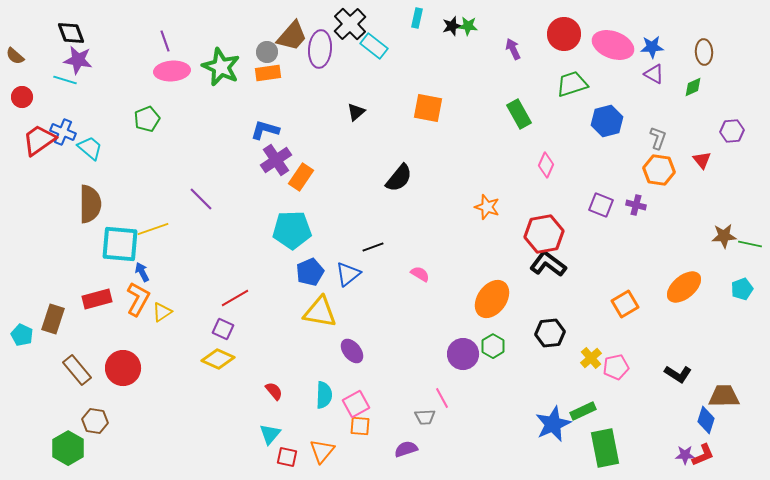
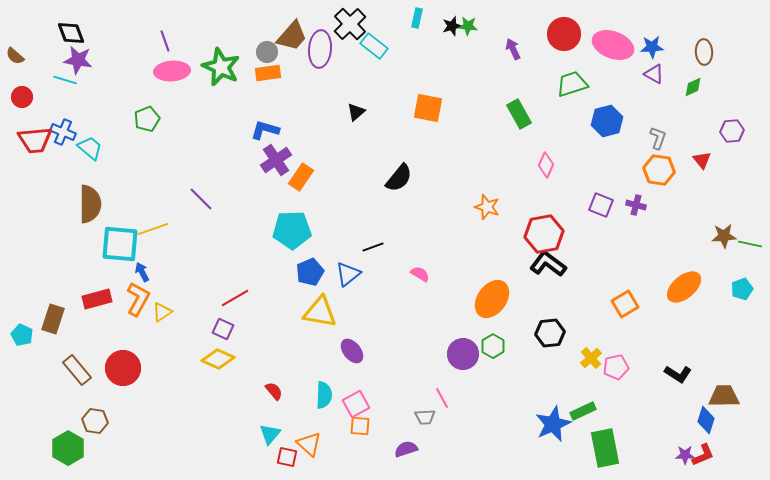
red trapezoid at (39, 140): moved 4 px left; rotated 150 degrees counterclockwise
orange triangle at (322, 451): moved 13 px left, 7 px up; rotated 28 degrees counterclockwise
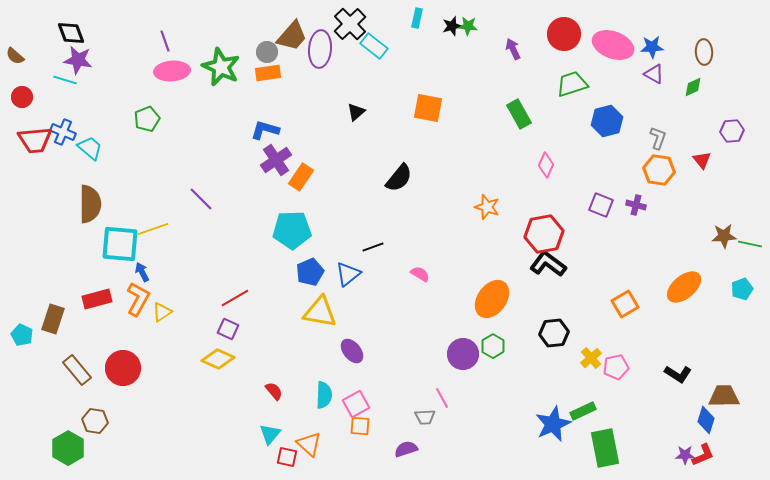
purple square at (223, 329): moved 5 px right
black hexagon at (550, 333): moved 4 px right
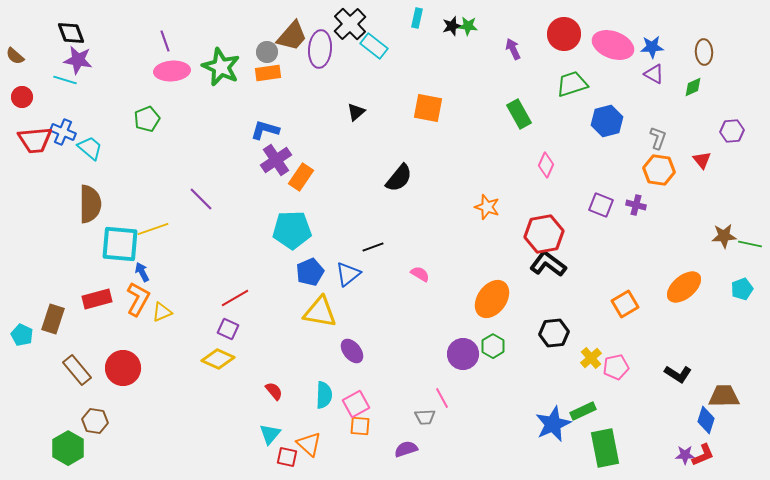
yellow triangle at (162, 312): rotated 10 degrees clockwise
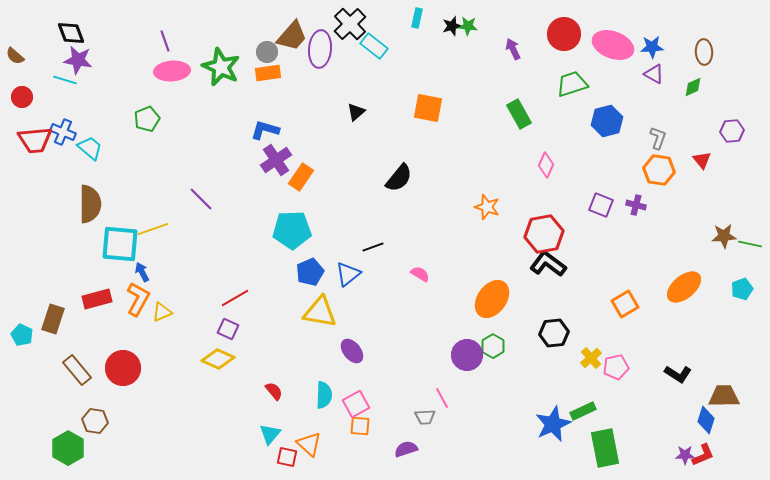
purple circle at (463, 354): moved 4 px right, 1 px down
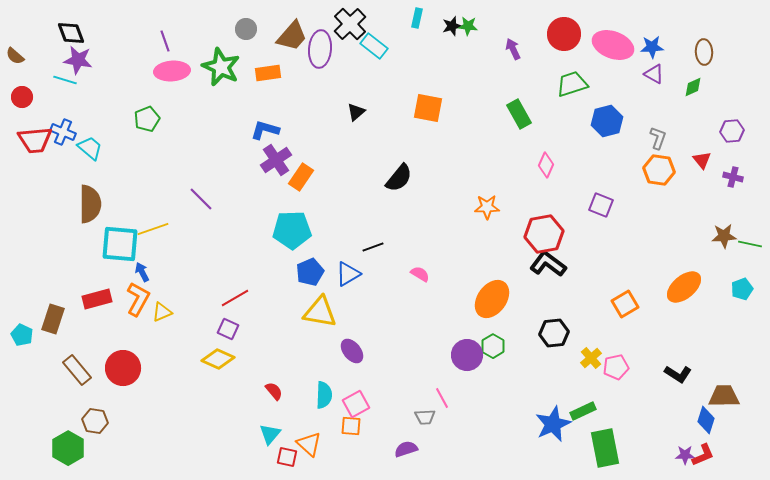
gray circle at (267, 52): moved 21 px left, 23 px up
purple cross at (636, 205): moved 97 px right, 28 px up
orange star at (487, 207): rotated 20 degrees counterclockwise
blue triangle at (348, 274): rotated 8 degrees clockwise
orange square at (360, 426): moved 9 px left
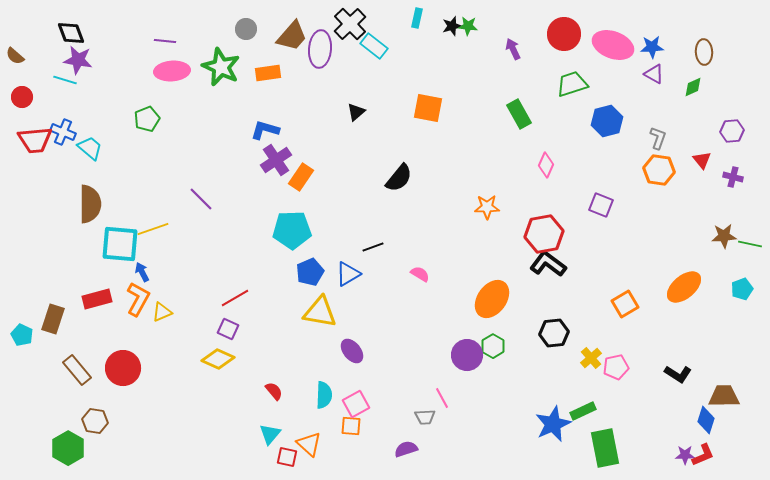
purple line at (165, 41): rotated 65 degrees counterclockwise
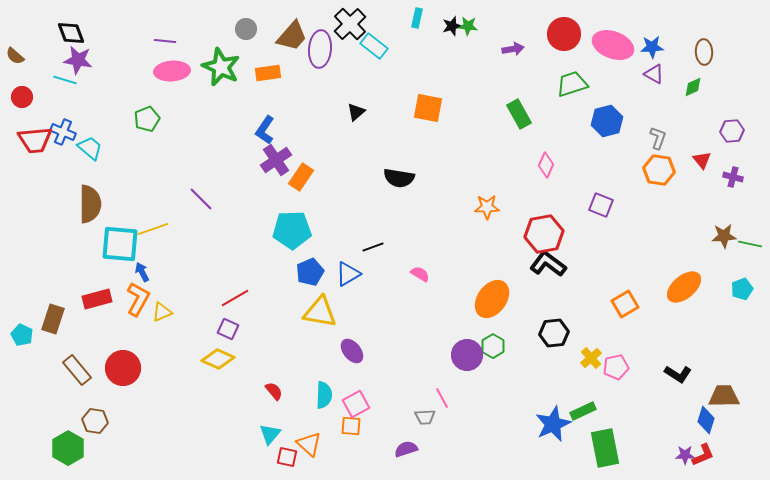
purple arrow at (513, 49): rotated 105 degrees clockwise
blue L-shape at (265, 130): rotated 72 degrees counterclockwise
black semicircle at (399, 178): rotated 60 degrees clockwise
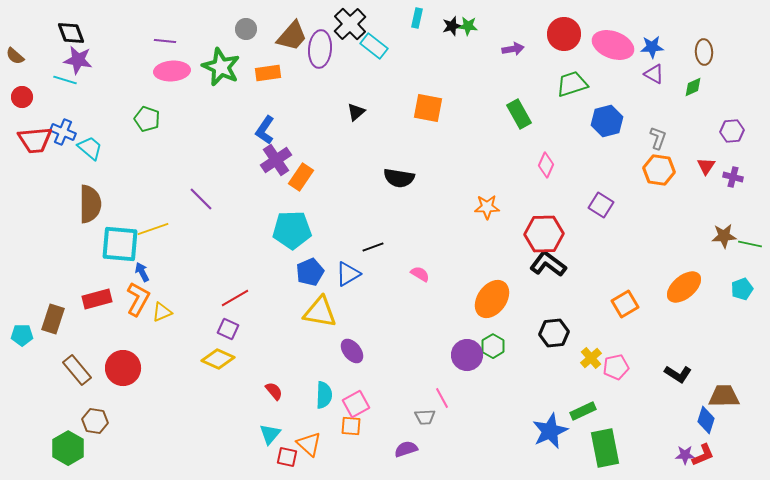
green pentagon at (147, 119): rotated 30 degrees counterclockwise
red triangle at (702, 160): moved 4 px right, 6 px down; rotated 12 degrees clockwise
purple square at (601, 205): rotated 10 degrees clockwise
red hexagon at (544, 234): rotated 9 degrees clockwise
cyan pentagon at (22, 335): rotated 25 degrees counterclockwise
blue star at (553, 424): moved 3 px left, 7 px down
